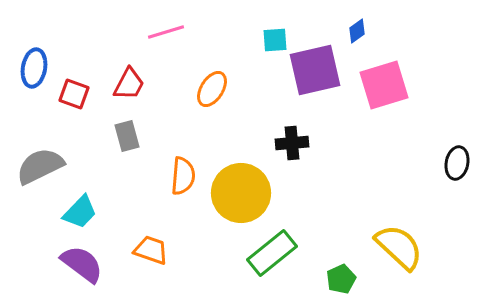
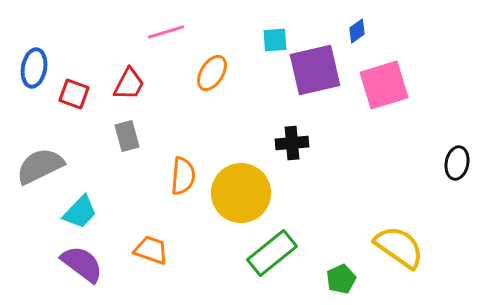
orange ellipse: moved 16 px up
yellow semicircle: rotated 8 degrees counterclockwise
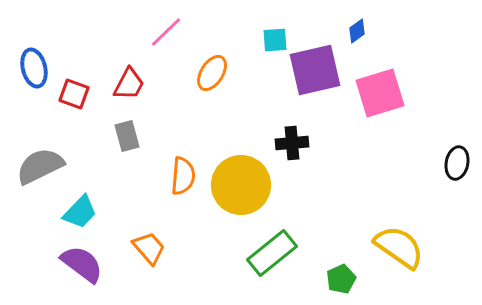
pink line: rotated 27 degrees counterclockwise
blue ellipse: rotated 24 degrees counterclockwise
pink square: moved 4 px left, 8 px down
yellow circle: moved 8 px up
orange trapezoid: moved 2 px left, 2 px up; rotated 30 degrees clockwise
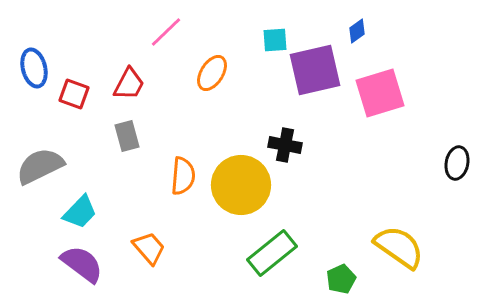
black cross: moved 7 px left, 2 px down; rotated 16 degrees clockwise
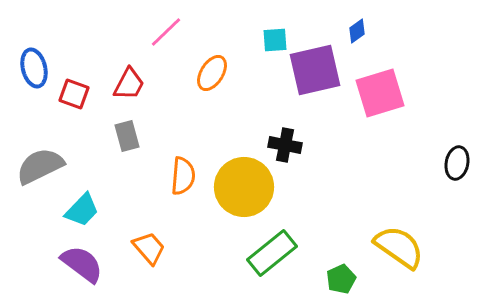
yellow circle: moved 3 px right, 2 px down
cyan trapezoid: moved 2 px right, 2 px up
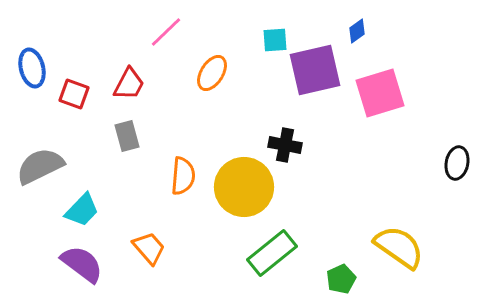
blue ellipse: moved 2 px left
